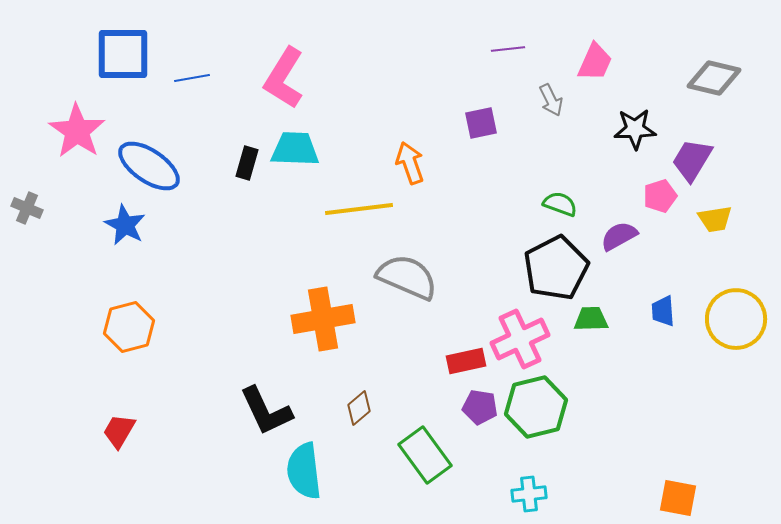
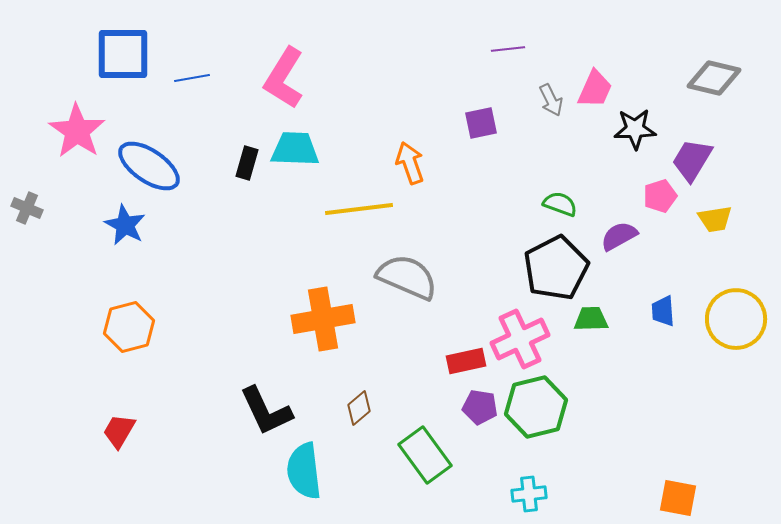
pink trapezoid: moved 27 px down
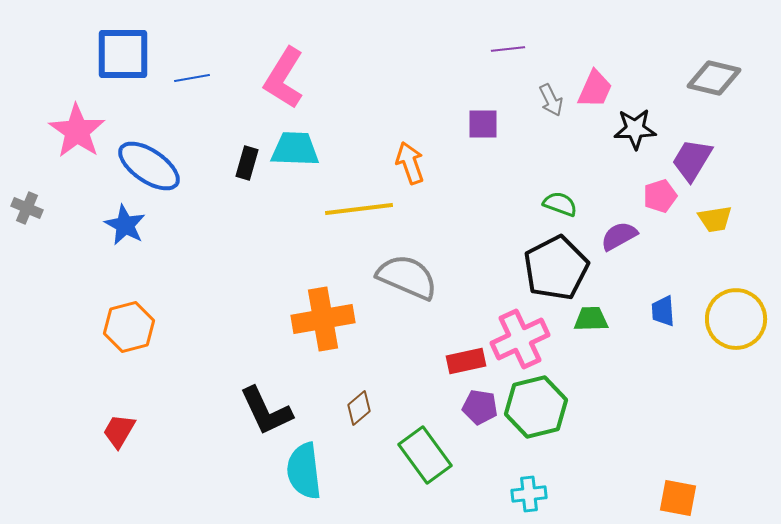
purple square: moved 2 px right, 1 px down; rotated 12 degrees clockwise
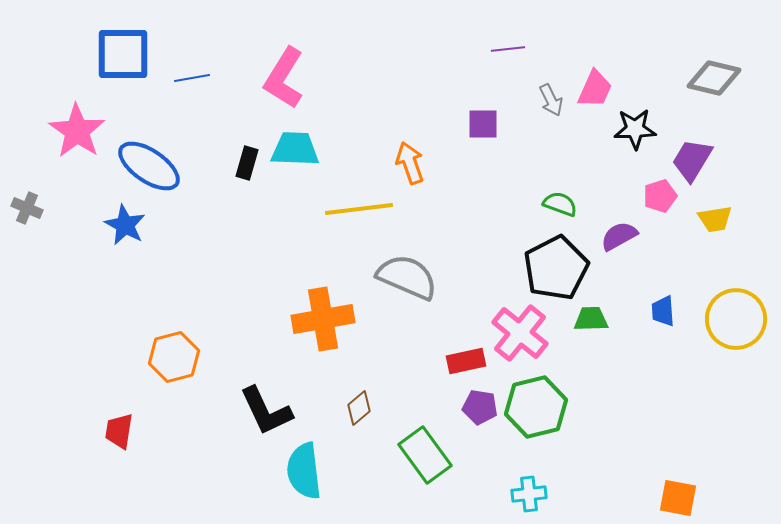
orange hexagon: moved 45 px right, 30 px down
pink cross: moved 6 px up; rotated 26 degrees counterclockwise
red trapezoid: rotated 21 degrees counterclockwise
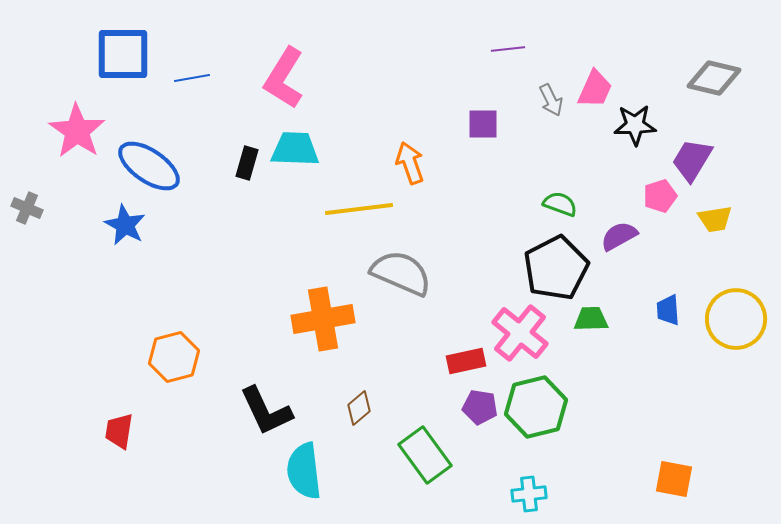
black star: moved 4 px up
gray semicircle: moved 6 px left, 4 px up
blue trapezoid: moved 5 px right, 1 px up
orange square: moved 4 px left, 19 px up
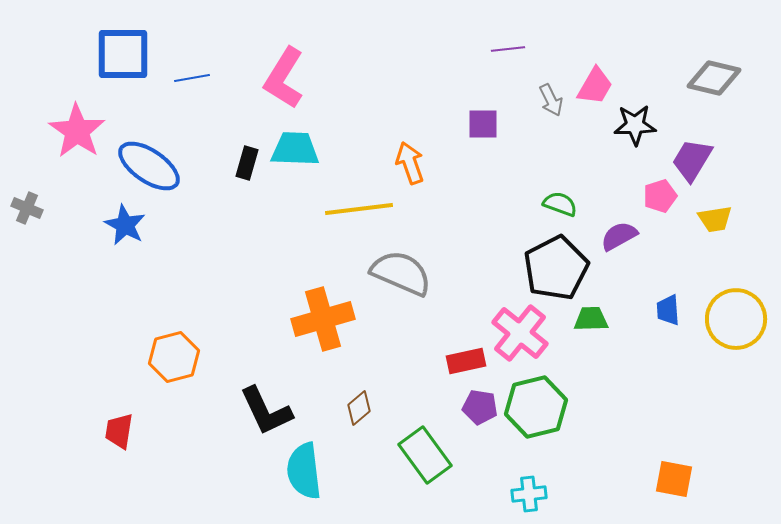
pink trapezoid: moved 3 px up; rotated 6 degrees clockwise
orange cross: rotated 6 degrees counterclockwise
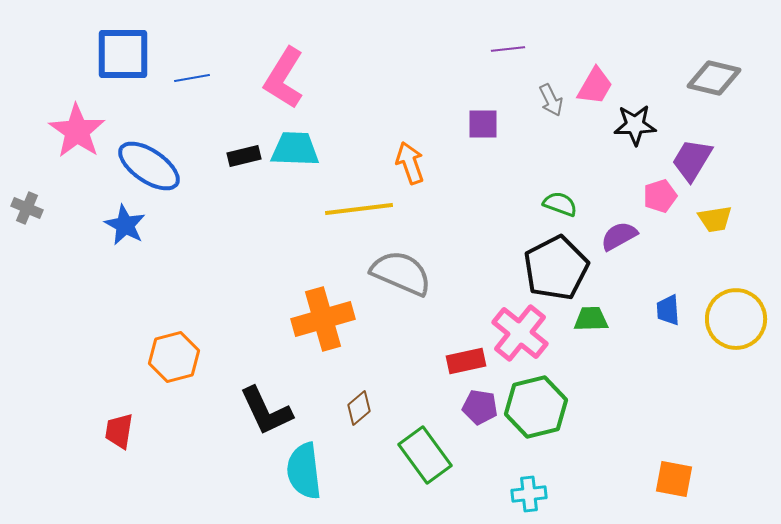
black rectangle: moved 3 px left, 7 px up; rotated 60 degrees clockwise
